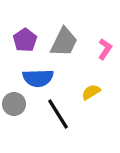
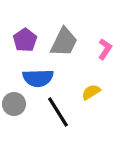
black line: moved 2 px up
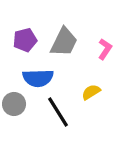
purple pentagon: rotated 20 degrees clockwise
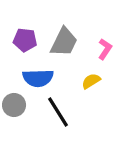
purple pentagon: rotated 20 degrees clockwise
yellow semicircle: moved 11 px up
gray circle: moved 1 px down
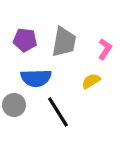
gray trapezoid: rotated 16 degrees counterclockwise
blue semicircle: moved 2 px left
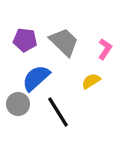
gray trapezoid: rotated 56 degrees counterclockwise
blue semicircle: rotated 140 degrees clockwise
gray circle: moved 4 px right, 1 px up
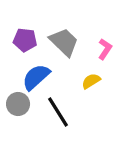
blue semicircle: moved 1 px up
